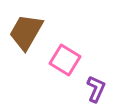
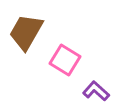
purple L-shape: moved 2 px down; rotated 72 degrees counterclockwise
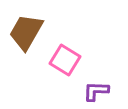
purple L-shape: rotated 40 degrees counterclockwise
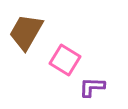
purple L-shape: moved 4 px left, 4 px up
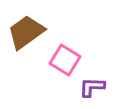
brown trapezoid: rotated 24 degrees clockwise
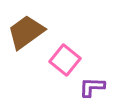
pink square: rotated 8 degrees clockwise
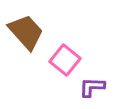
brown trapezoid: rotated 84 degrees clockwise
